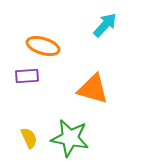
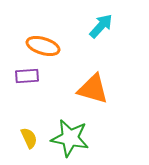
cyan arrow: moved 4 px left, 1 px down
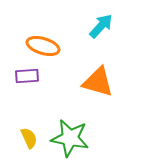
orange triangle: moved 5 px right, 7 px up
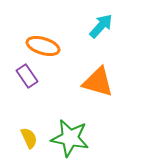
purple rectangle: rotated 60 degrees clockwise
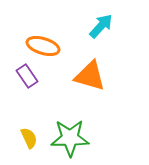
orange triangle: moved 8 px left, 6 px up
green star: rotated 12 degrees counterclockwise
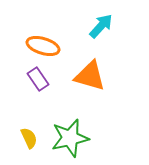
purple rectangle: moved 11 px right, 3 px down
green star: rotated 12 degrees counterclockwise
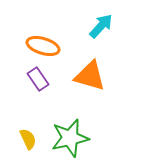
yellow semicircle: moved 1 px left, 1 px down
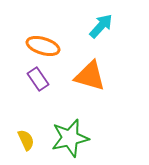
yellow semicircle: moved 2 px left, 1 px down
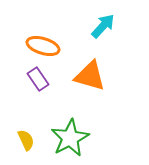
cyan arrow: moved 2 px right
green star: rotated 15 degrees counterclockwise
